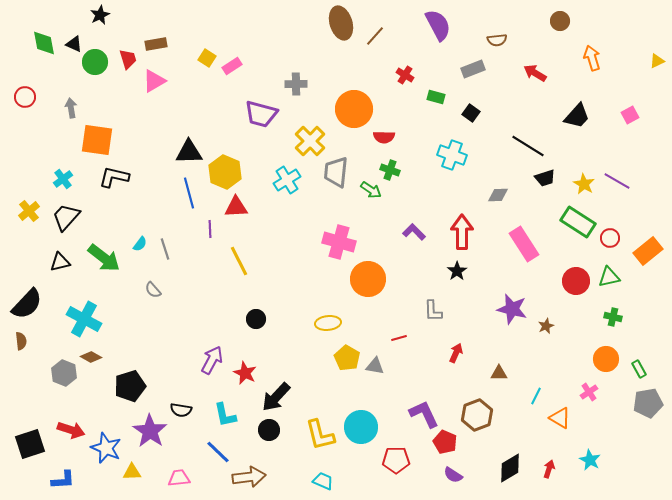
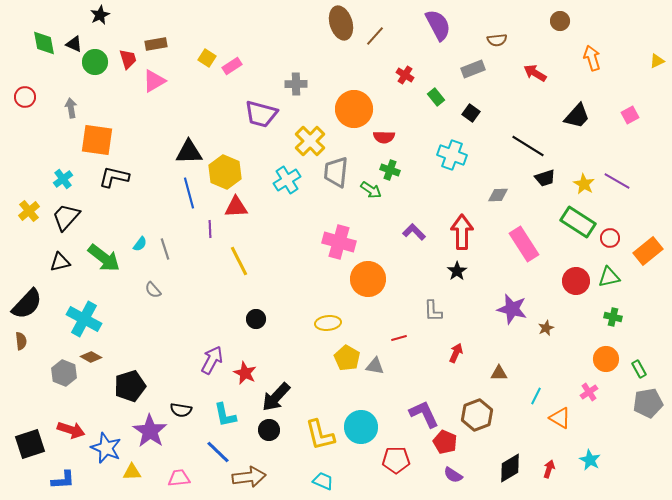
green rectangle at (436, 97): rotated 36 degrees clockwise
brown star at (546, 326): moved 2 px down
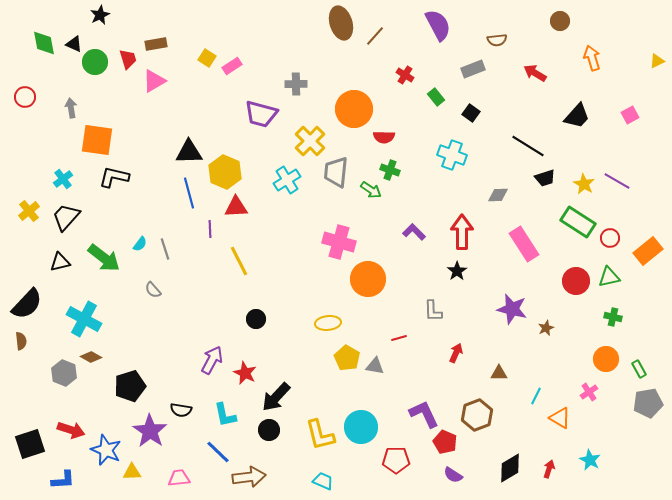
blue star at (106, 448): moved 2 px down
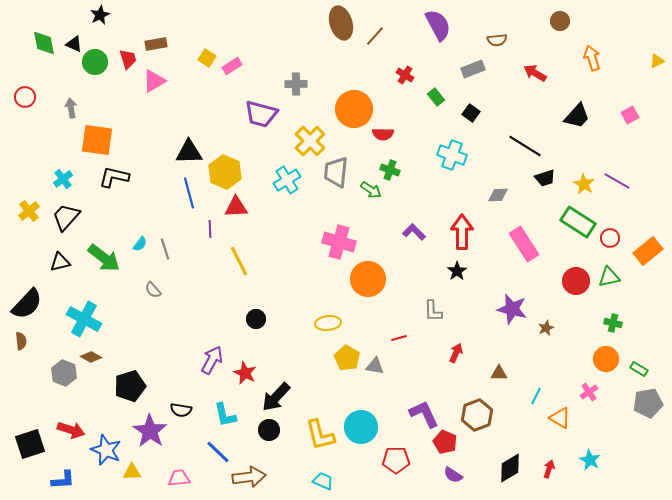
red semicircle at (384, 137): moved 1 px left, 3 px up
black line at (528, 146): moved 3 px left
green cross at (613, 317): moved 6 px down
green rectangle at (639, 369): rotated 30 degrees counterclockwise
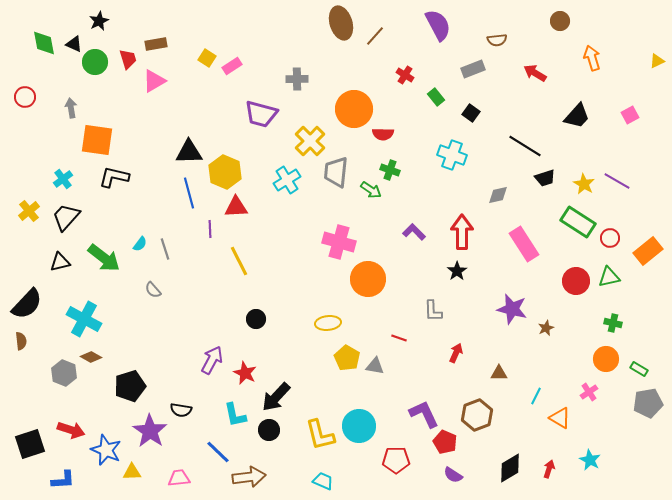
black star at (100, 15): moved 1 px left, 6 px down
gray cross at (296, 84): moved 1 px right, 5 px up
gray diamond at (498, 195): rotated 10 degrees counterclockwise
red line at (399, 338): rotated 35 degrees clockwise
cyan L-shape at (225, 415): moved 10 px right
cyan circle at (361, 427): moved 2 px left, 1 px up
